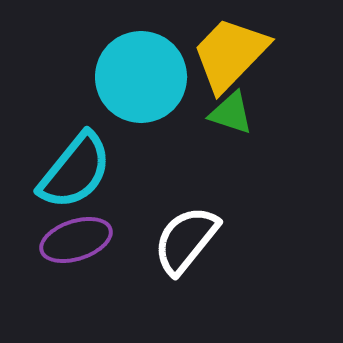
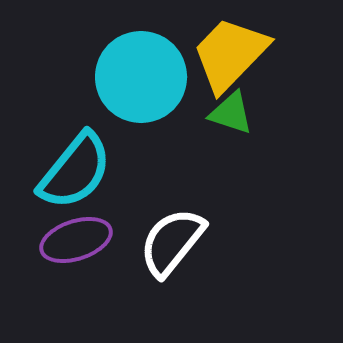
white semicircle: moved 14 px left, 2 px down
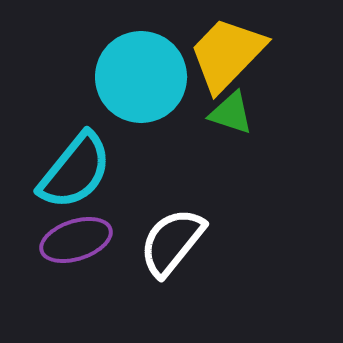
yellow trapezoid: moved 3 px left
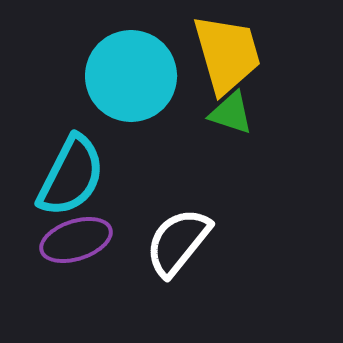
yellow trapezoid: rotated 120 degrees clockwise
cyan circle: moved 10 px left, 1 px up
cyan semicircle: moved 4 px left, 5 px down; rotated 12 degrees counterclockwise
white semicircle: moved 6 px right
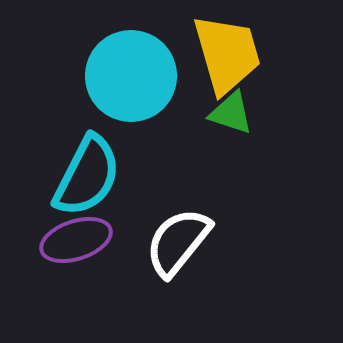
cyan semicircle: moved 16 px right
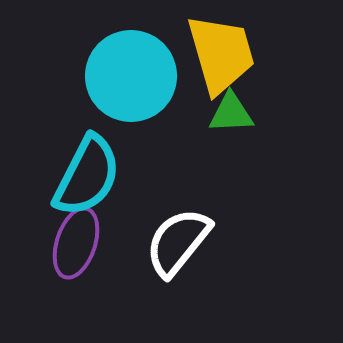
yellow trapezoid: moved 6 px left
green triangle: rotated 21 degrees counterclockwise
purple ellipse: moved 3 px down; rotated 54 degrees counterclockwise
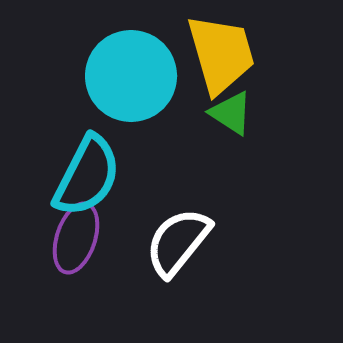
green triangle: rotated 36 degrees clockwise
purple ellipse: moved 5 px up
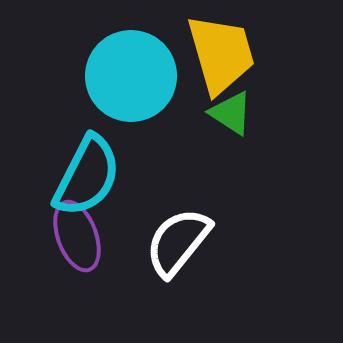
purple ellipse: moved 1 px right, 2 px up; rotated 38 degrees counterclockwise
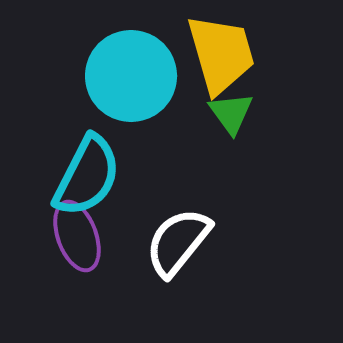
green triangle: rotated 21 degrees clockwise
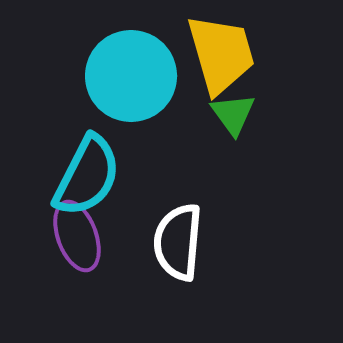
green triangle: moved 2 px right, 1 px down
white semicircle: rotated 34 degrees counterclockwise
